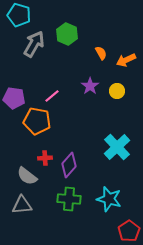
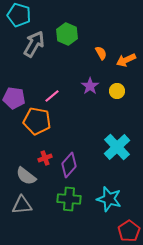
red cross: rotated 16 degrees counterclockwise
gray semicircle: moved 1 px left
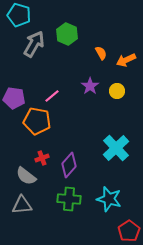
cyan cross: moved 1 px left, 1 px down
red cross: moved 3 px left
